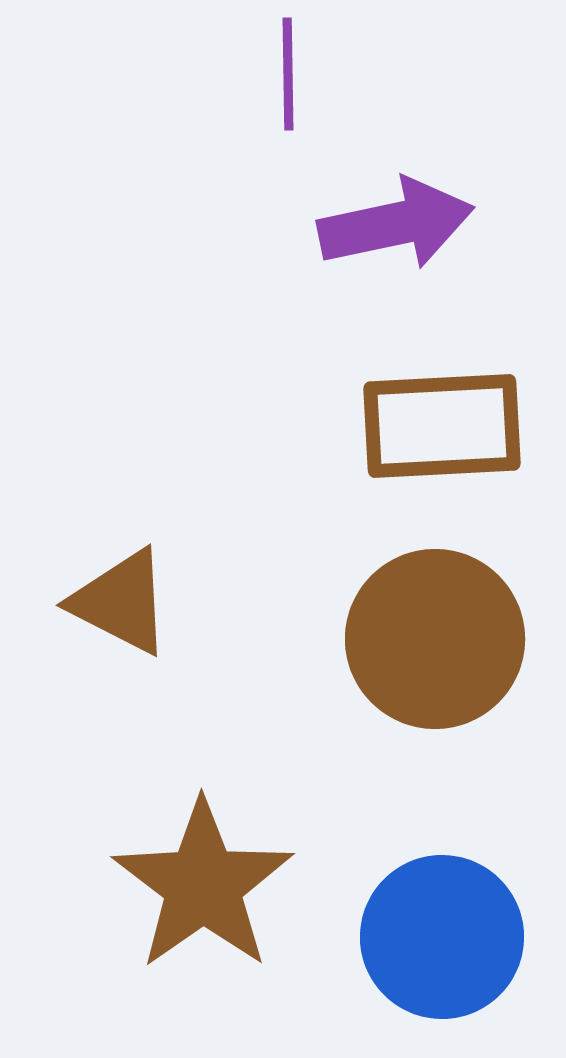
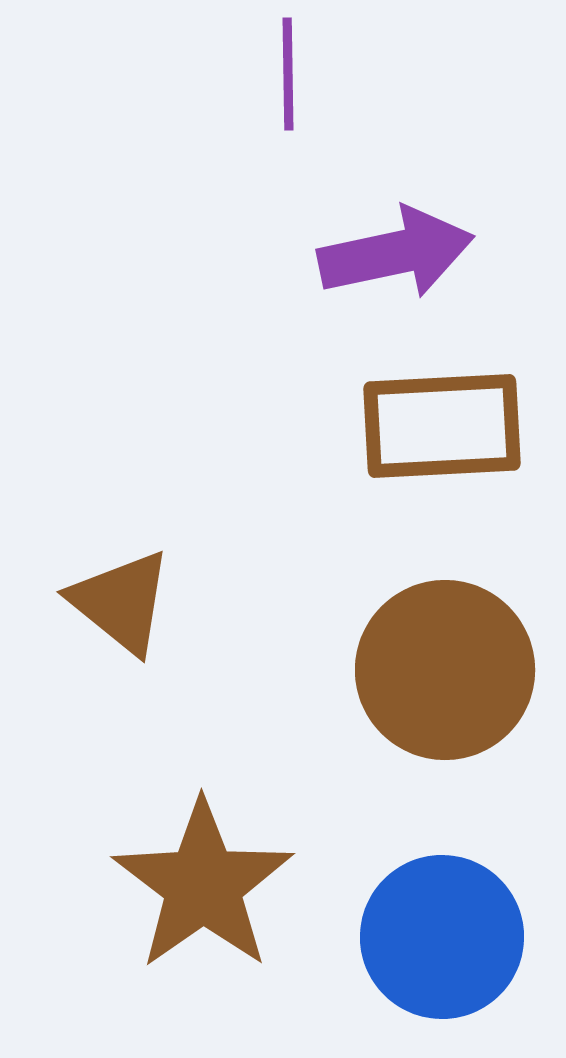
purple arrow: moved 29 px down
brown triangle: rotated 12 degrees clockwise
brown circle: moved 10 px right, 31 px down
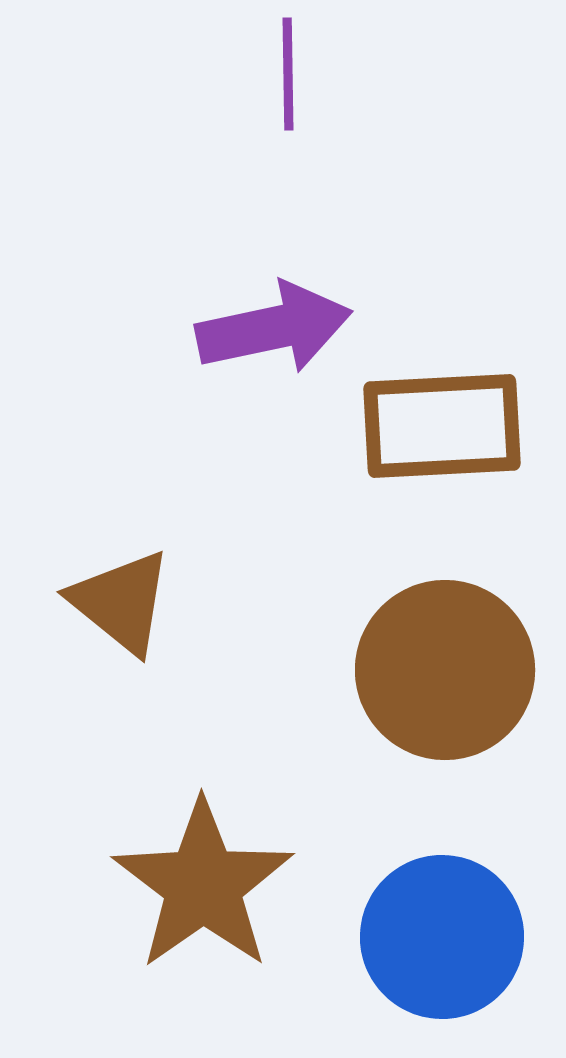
purple arrow: moved 122 px left, 75 px down
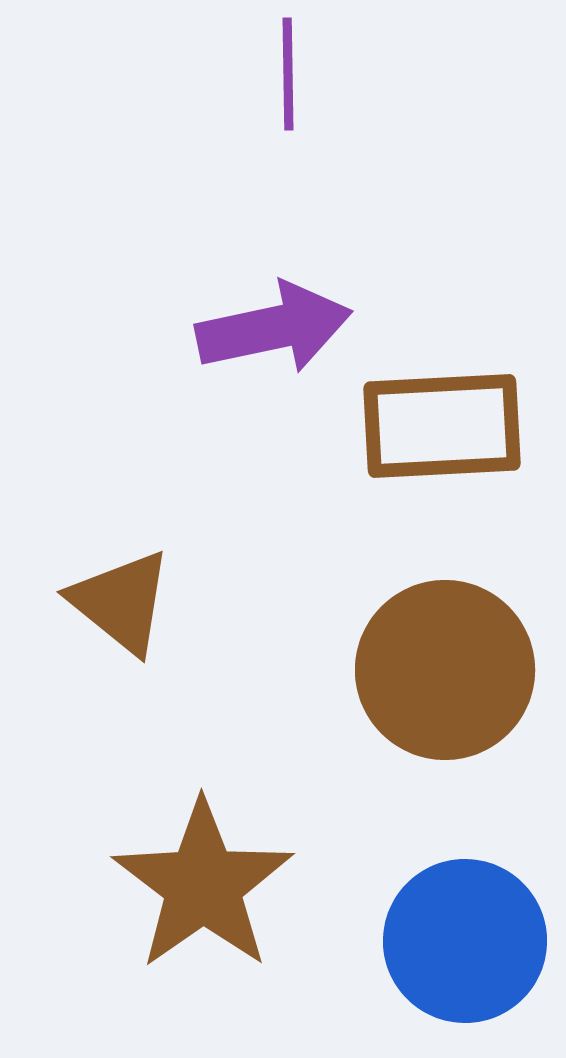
blue circle: moved 23 px right, 4 px down
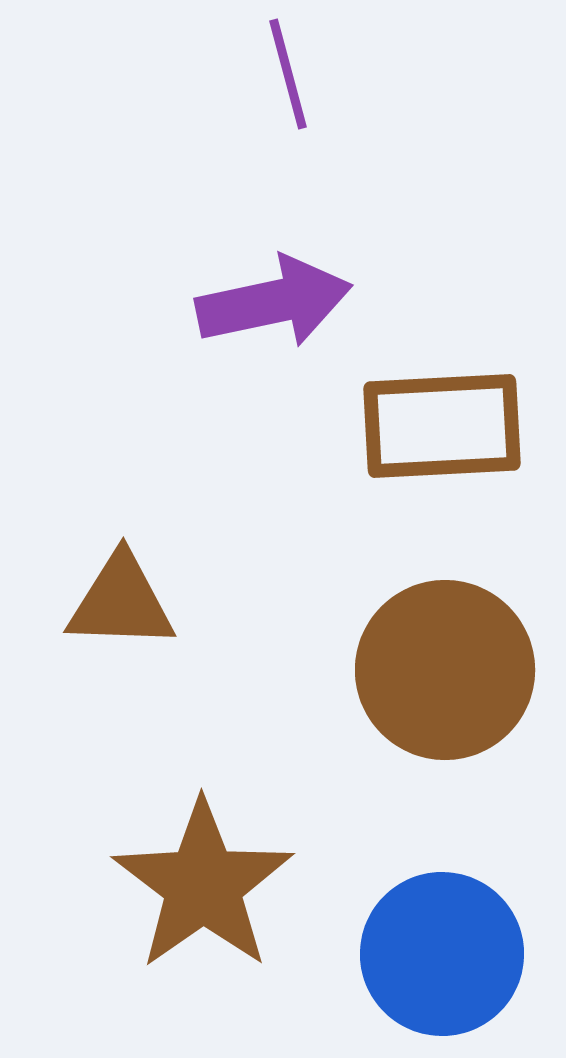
purple line: rotated 14 degrees counterclockwise
purple arrow: moved 26 px up
brown triangle: rotated 37 degrees counterclockwise
blue circle: moved 23 px left, 13 px down
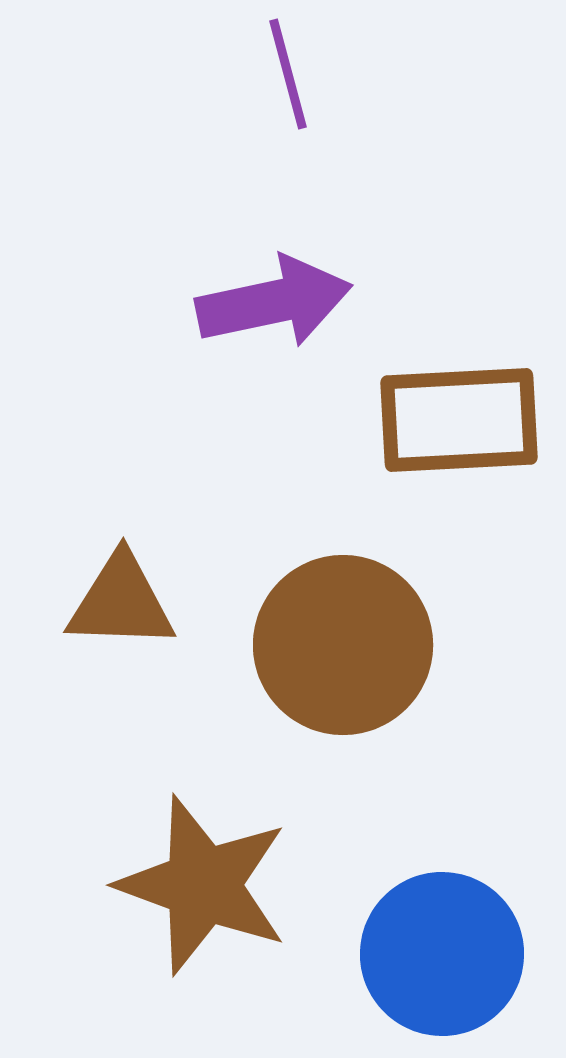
brown rectangle: moved 17 px right, 6 px up
brown circle: moved 102 px left, 25 px up
brown star: rotated 17 degrees counterclockwise
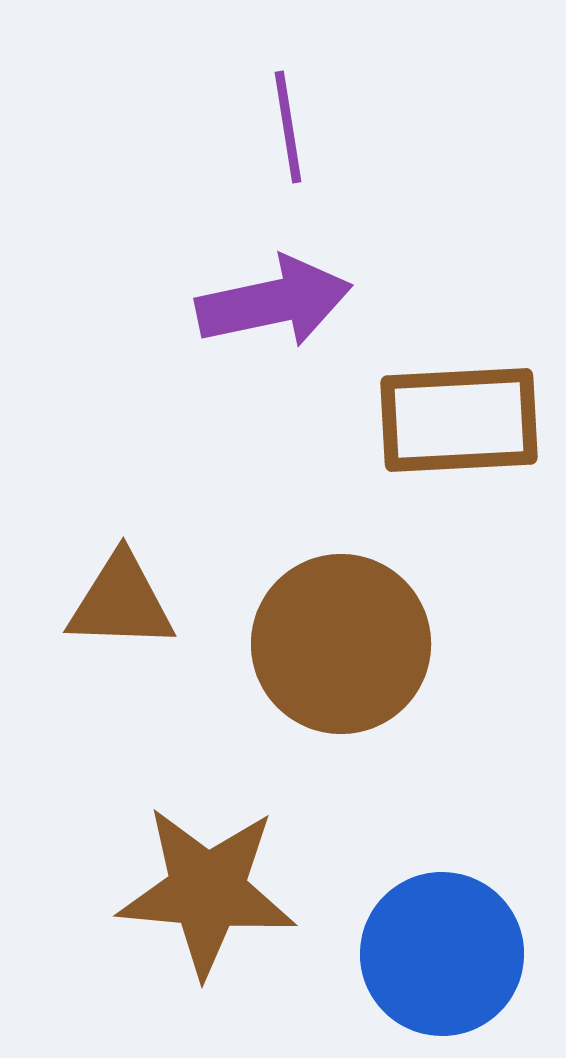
purple line: moved 53 px down; rotated 6 degrees clockwise
brown circle: moved 2 px left, 1 px up
brown star: moved 4 px right, 6 px down; rotated 15 degrees counterclockwise
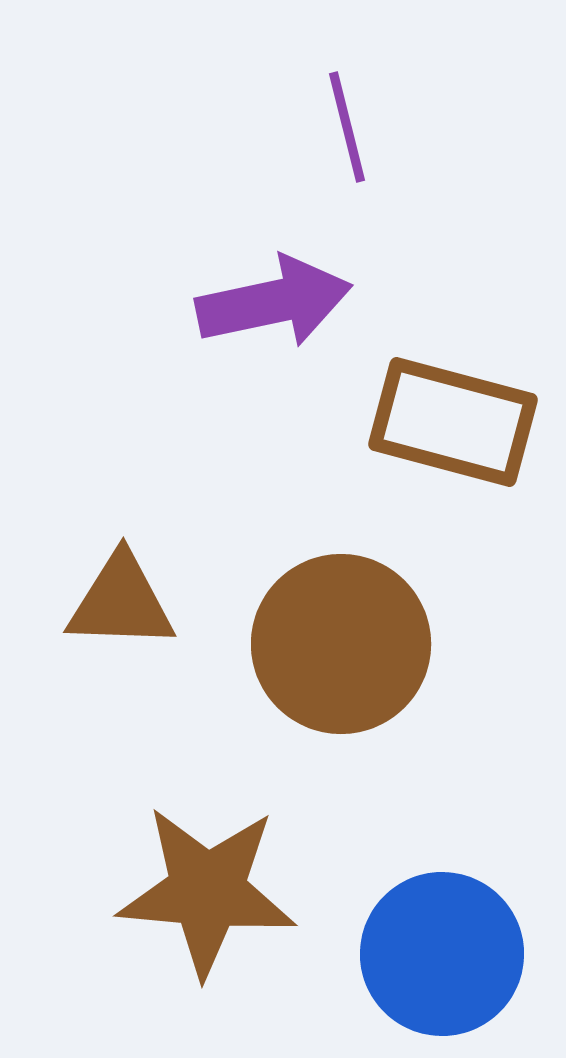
purple line: moved 59 px right; rotated 5 degrees counterclockwise
brown rectangle: moved 6 px left, 2 px down; rotated 18 degrees clockwise
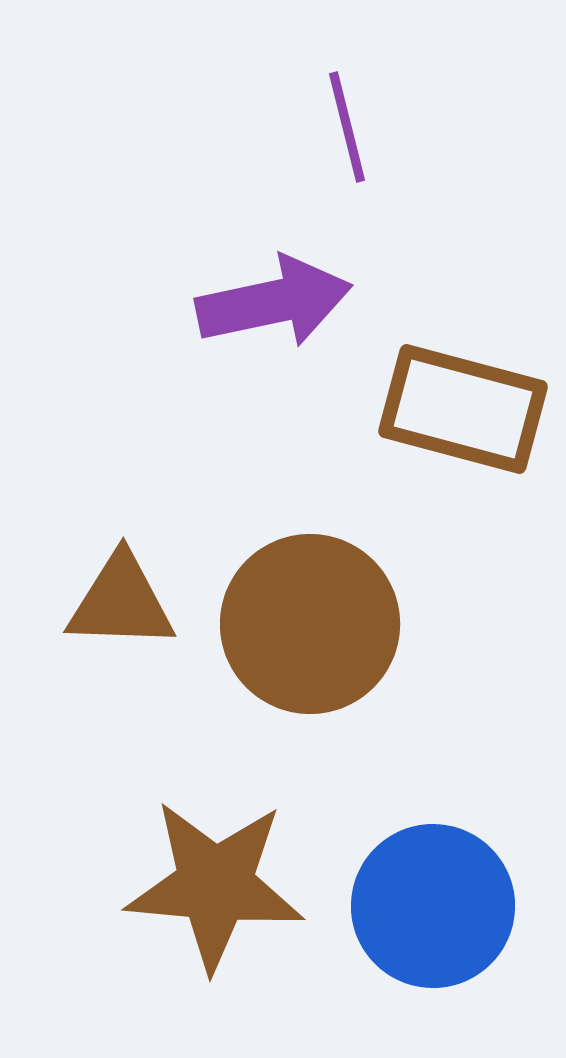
brown rectangle: moved 10 px right, 13 px up
brown circle: moved 31 px left, 20 px up
brown star: moved 8 px right, 6 px up
blue circle: moved 9 px left, 48 px up
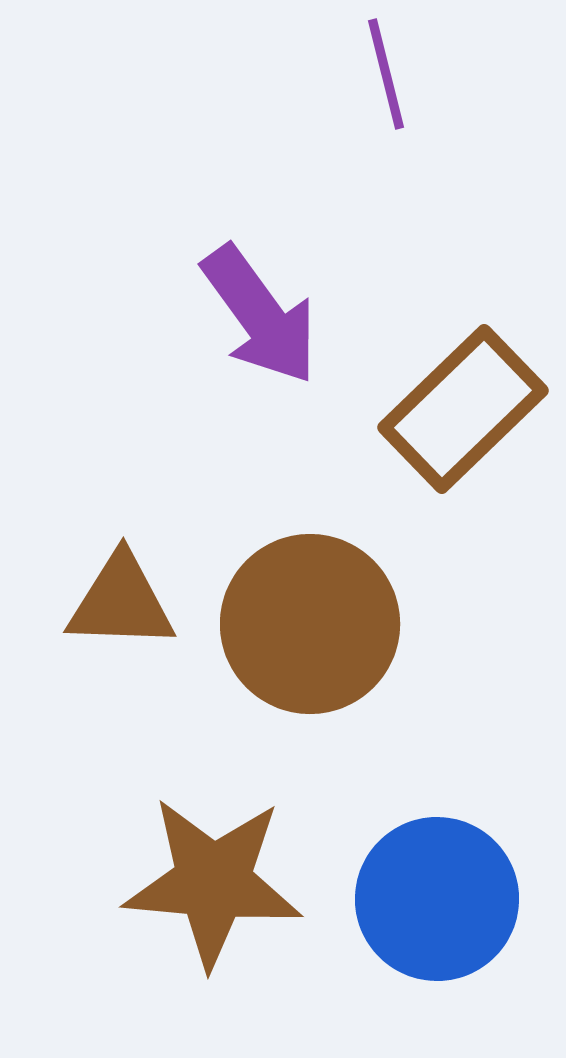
purple line: moved 39 px right, 53 px up
purple arrow: moved 14 px left, 13 px down; rotated 66 degrees clockwise
brown rectangle: rotated 59 degrees counterclockwise
brown star: moved 2 px left, 3 px up
blue circle: moved 4 px right, 7 px up
